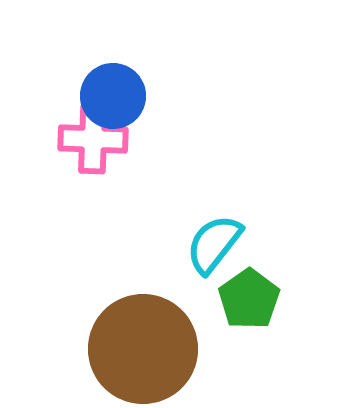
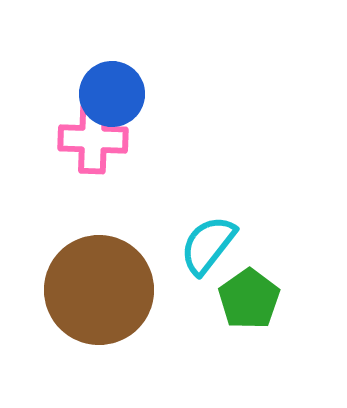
blue circle: moved 1 px left, 2 px up
cyan semicircle: moved 6 px left, 1 px down
brown circle: moved 44 px left, 59 px up
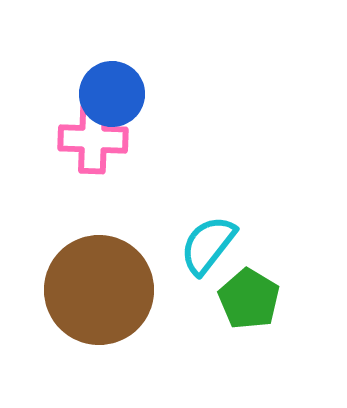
green pentagon: rotated 6 degrees counterclockwise
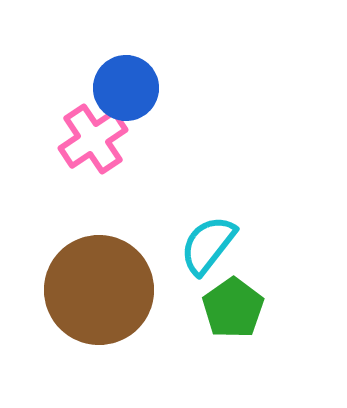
blue circle: moved 14 px right, 6 px up
pink cross: rotated 36 degrees counterclockwise
green pentagon: moved 16 px left, 9 px down; rotated 6 degrees clockwise
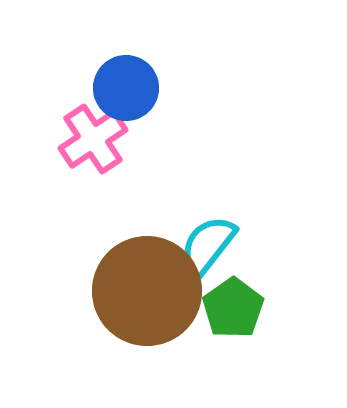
brown circle: moved 48 px right, 1 px down
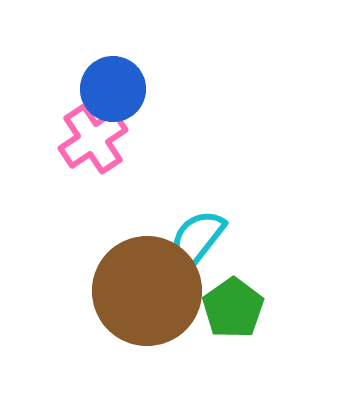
blue circle: moved 13 px left, 1 px down
cyan semicircle: moved 11 px left, 6 px up
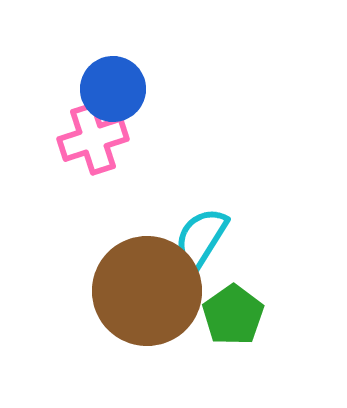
pink cross: rotated 16 degrees clockwise
cyan semicircle: moved 4 px right, 1 px up; rotated 6 degrees counterclockwise
green pentagon: moved 7 px down
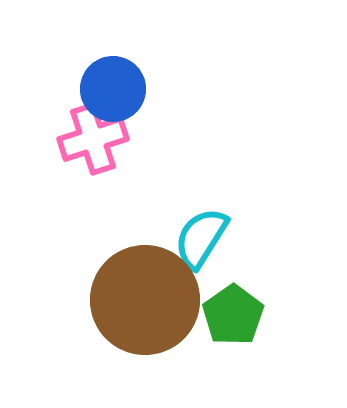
brown circle: moved 2 px left, 9 px down
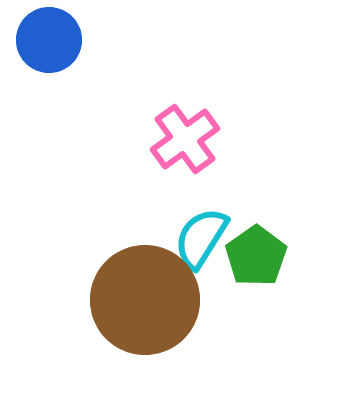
blue circle: moved 64 px left, 49 px up
pink cross: moved 92 px right; rotated 18 degrees counterclockwise
green pentagon: moved 23 px right, 59 px up
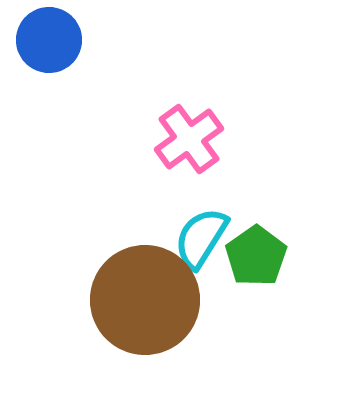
pink cross: moved 4 px right
